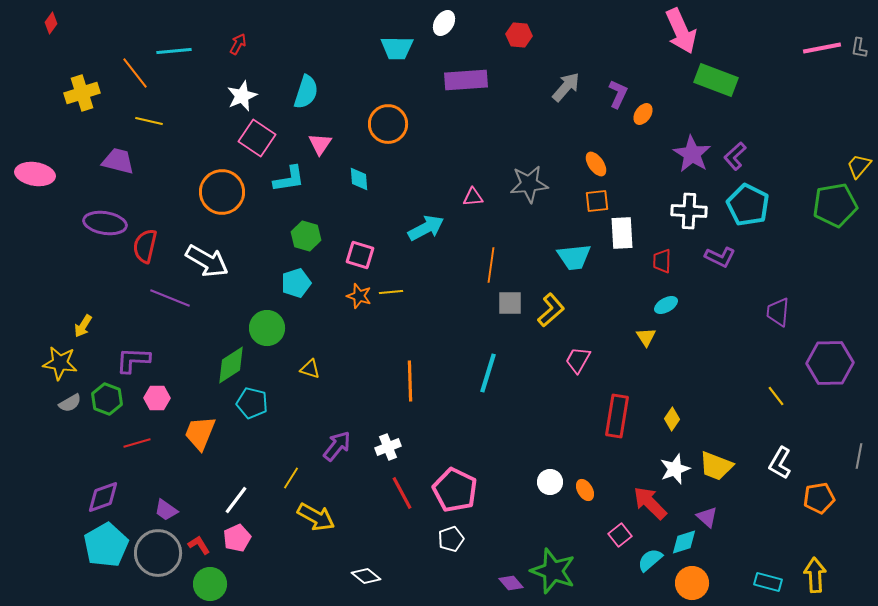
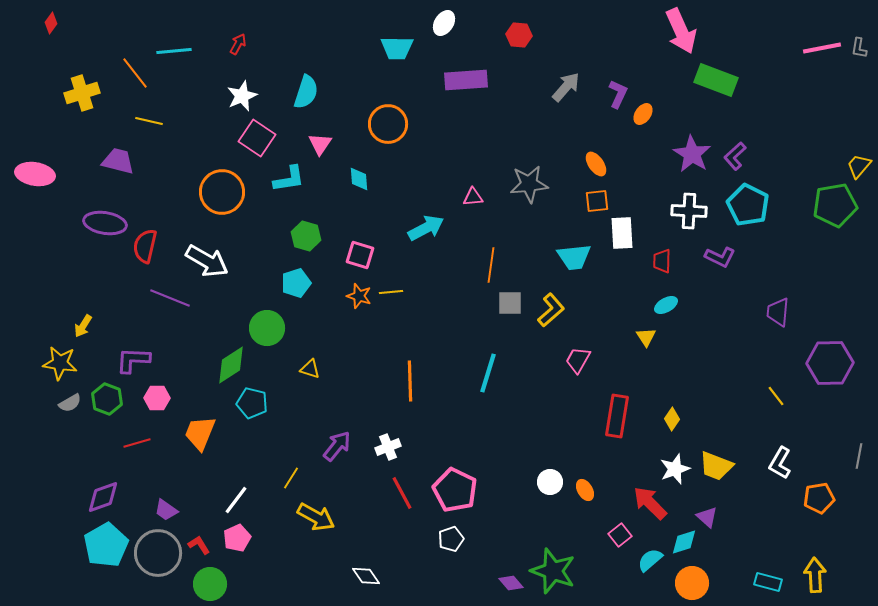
white diamond at (366, 576): rotated 16 degrees clockwise
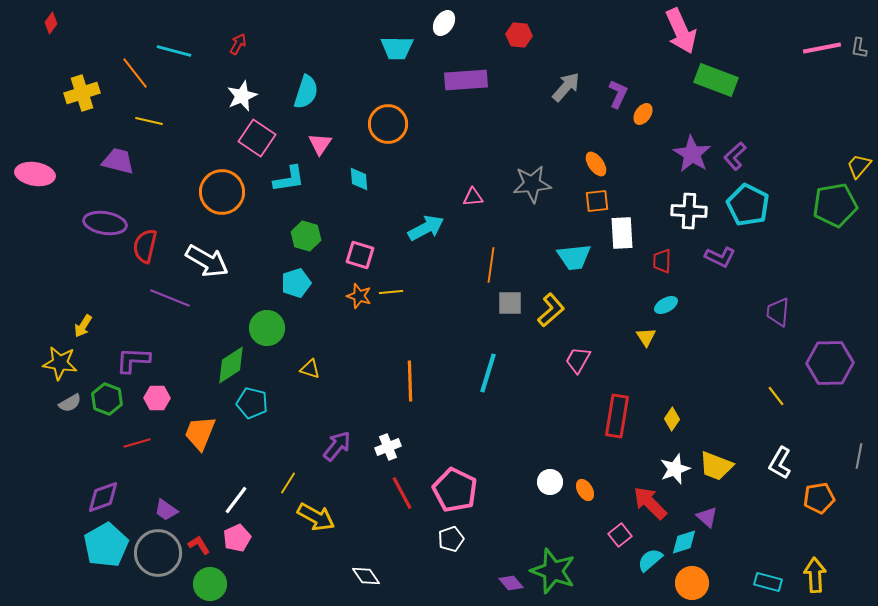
cyan line at (174, 51): rotated 20 degrees clockwise
gray star at (529, 184): moved 3 px right
yellow line at (291, 478): moved 3 px left, 5 px down
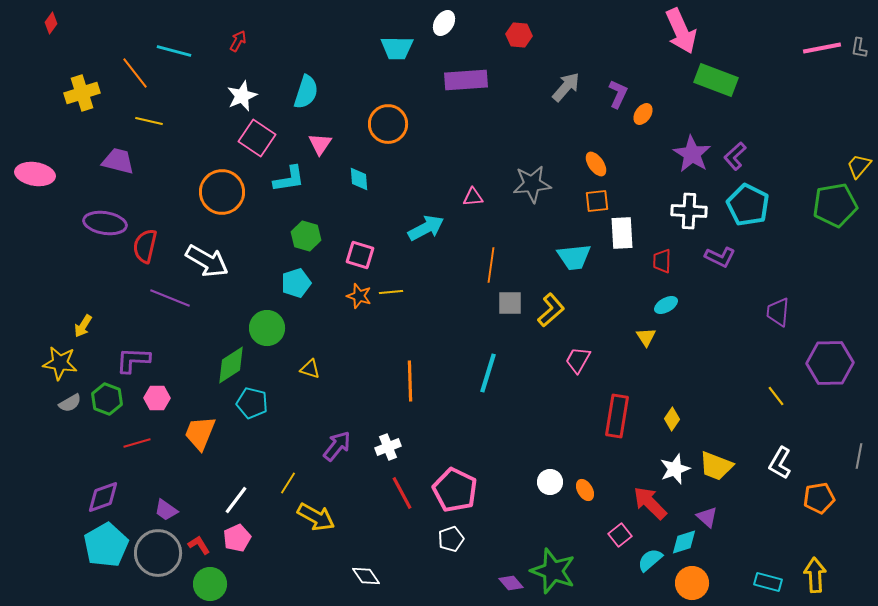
red arrow at (238, 44): moved 3 px up
